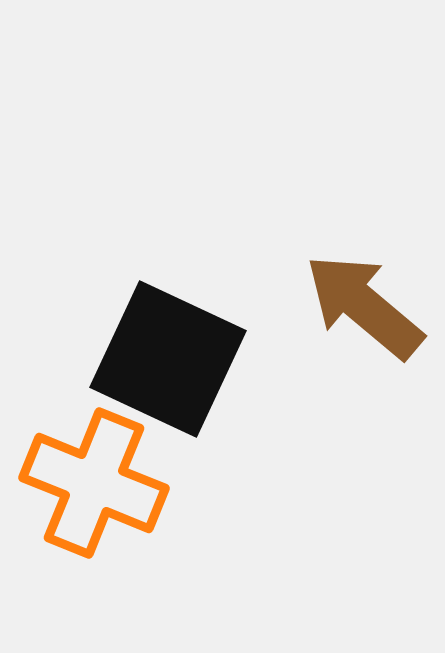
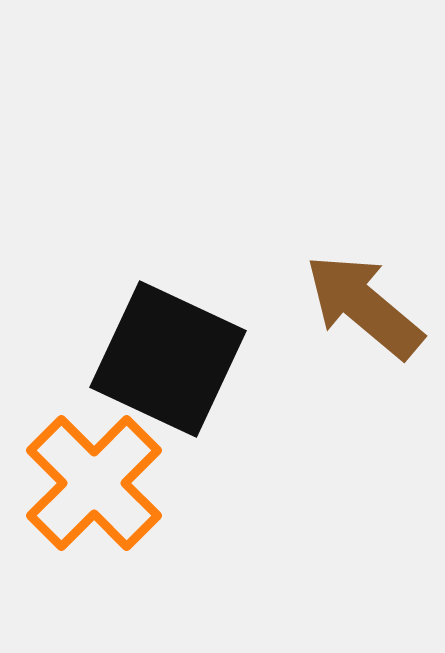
orange cross: rotated 23 degrees clockwise
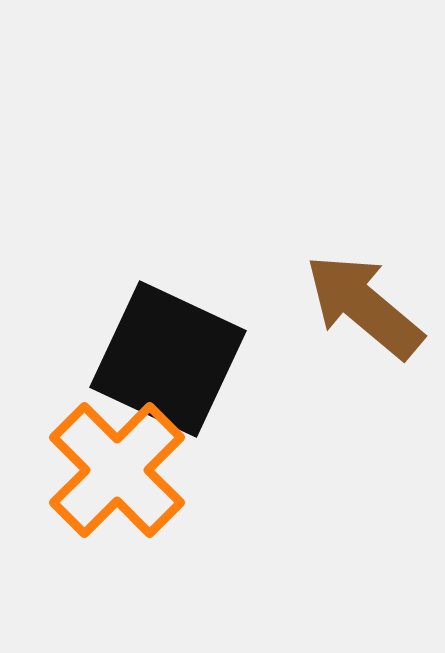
orange cross: moved 23 px right, 13 px up
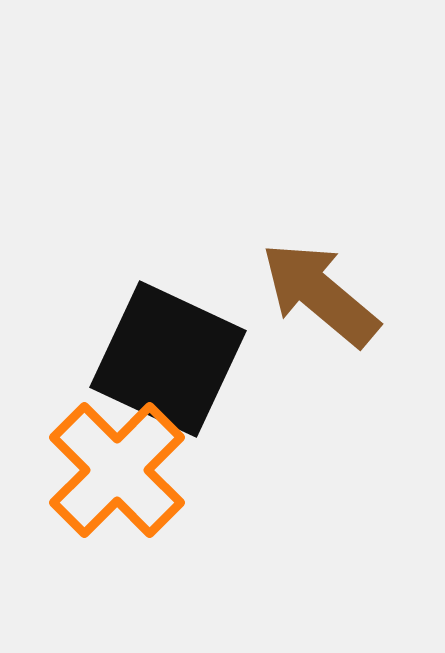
brown arrow: moved 44 px left, 12 px up
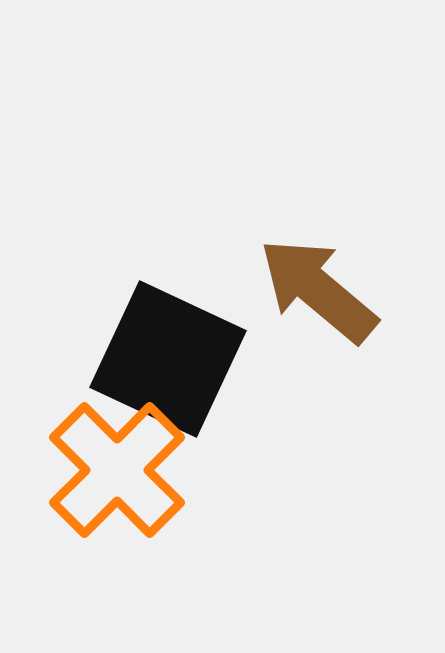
brown arrow: moved 2 px left, 4 px up
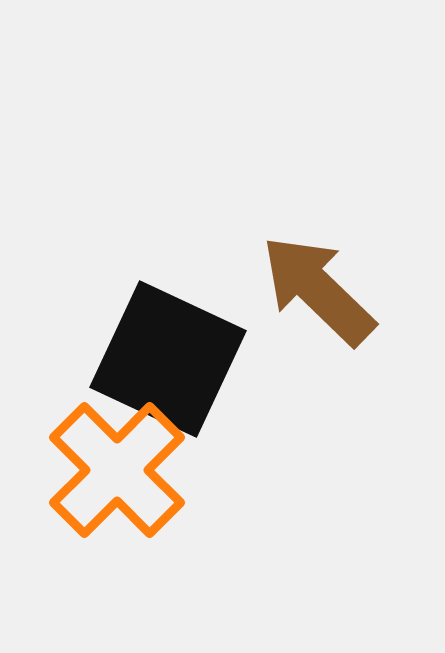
brown arrow: rotated 4 degrees clockwise
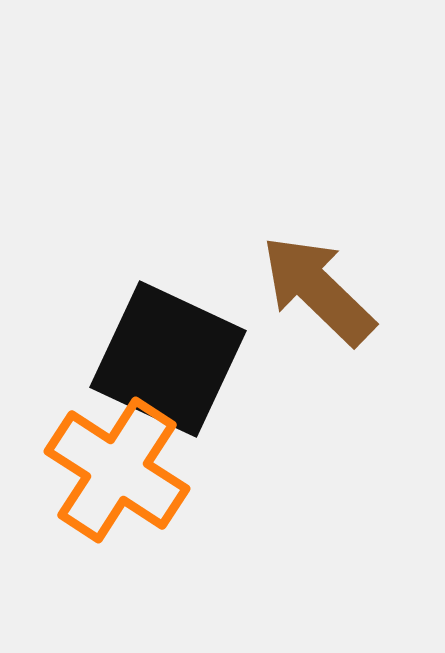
orange cross: rotated 12 degrees counterclockwise
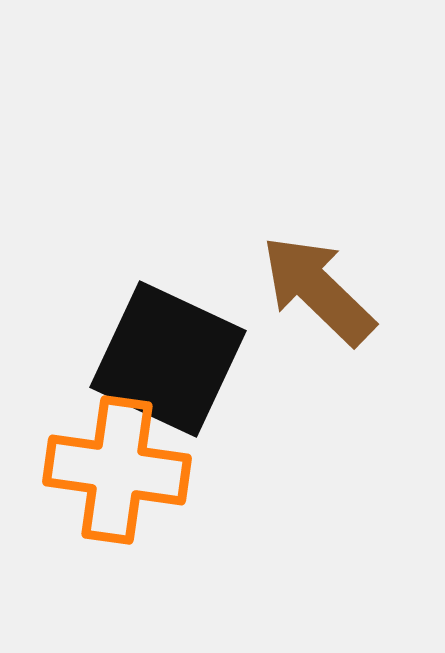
orange cross: rotated 25 degrees counterclockwise
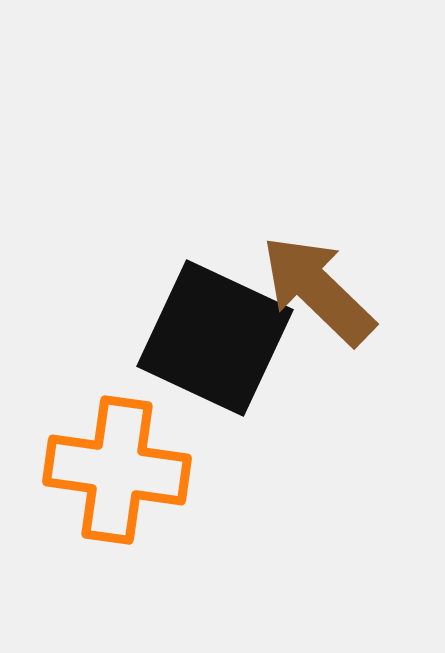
black square: moved 47 px right, 21 px up
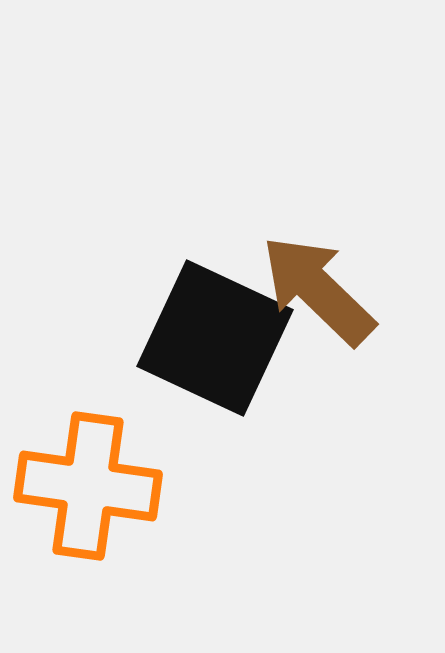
orange cross: moved 29 px left, 16 px down
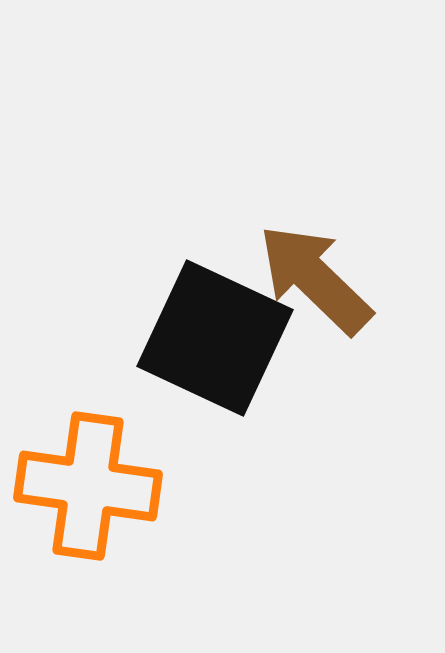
brown arrow: moved 3 px left, 11 px up
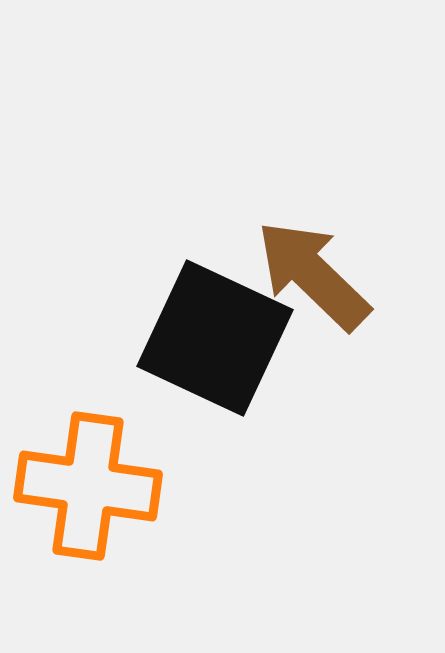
brown arrow: moved 2 px left, 4 px up
